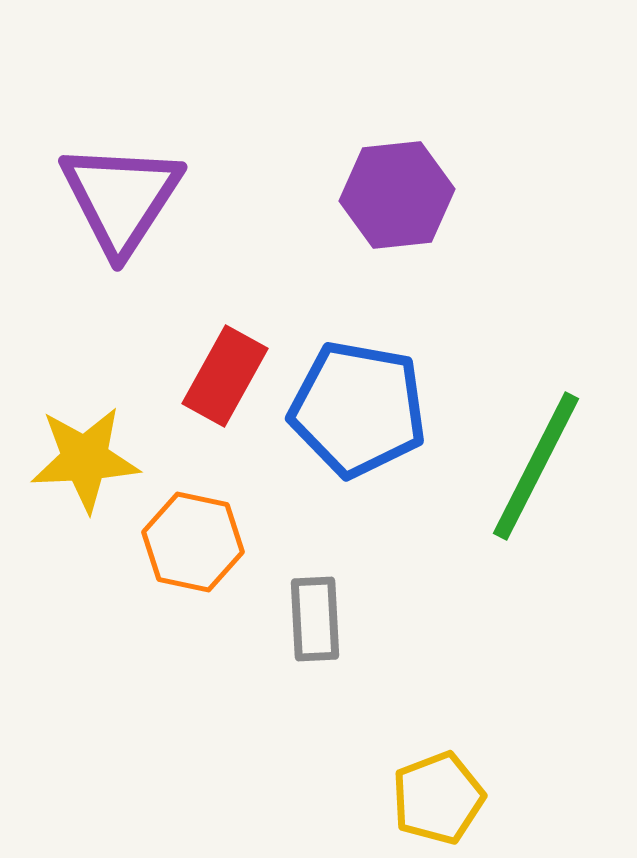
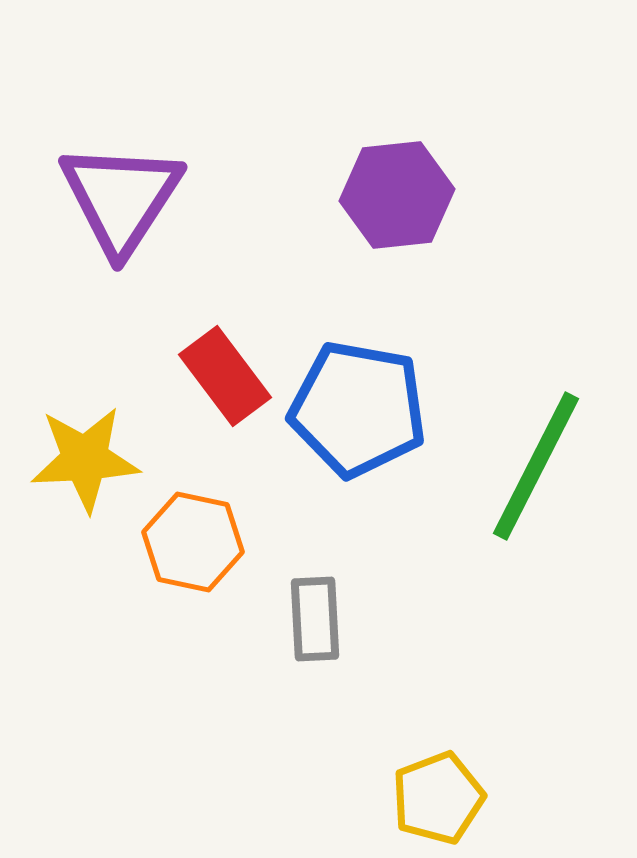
red rectangle: rotated 66 degrees counterclockwise
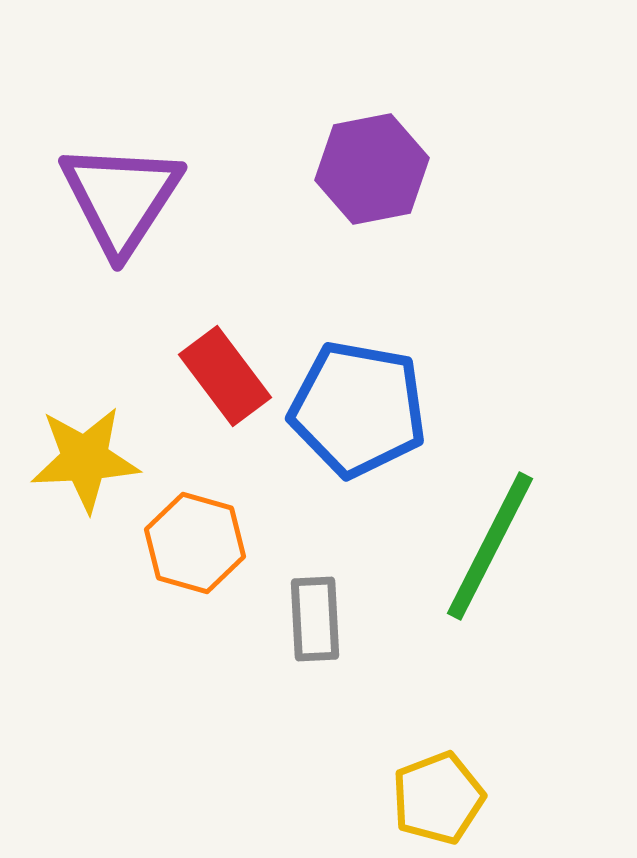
purple hexagon: moved 25 px left, 26 px up; rotated 5 degrees counterclockwise
green line: moved 46 px left, 80 px down
orange hexagon: moved 2 px right, 1 px down; rotated 4 degrees clockwise
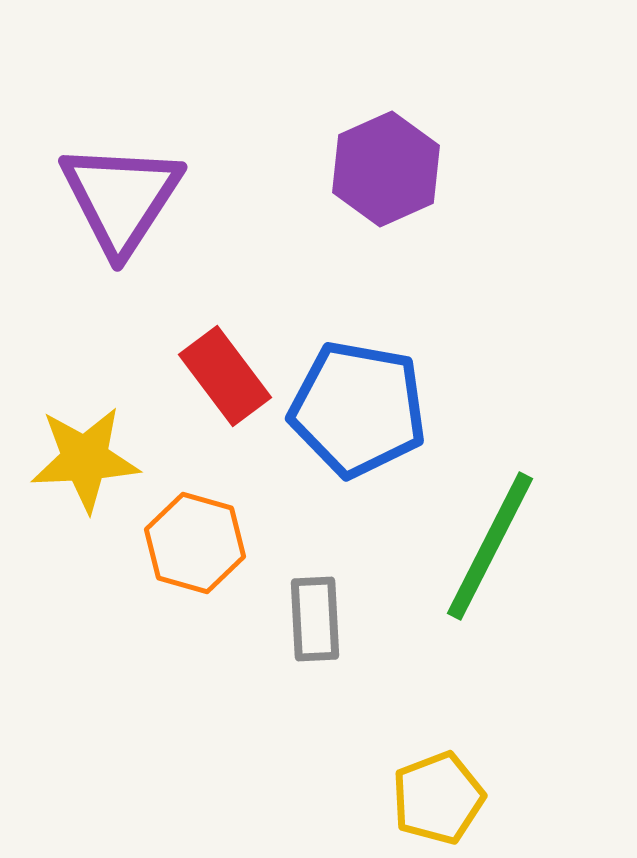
purple hexagon: moved 14 px right; rotated 13 degrees counterclockwise
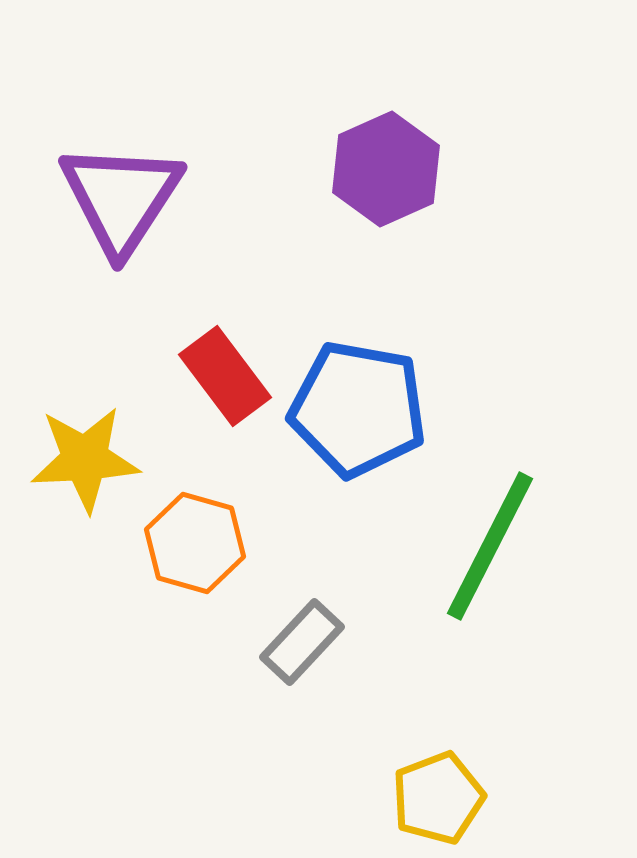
gray rectangle: moved 13 px left, 23 px down; rotated 46 degrees clockwise
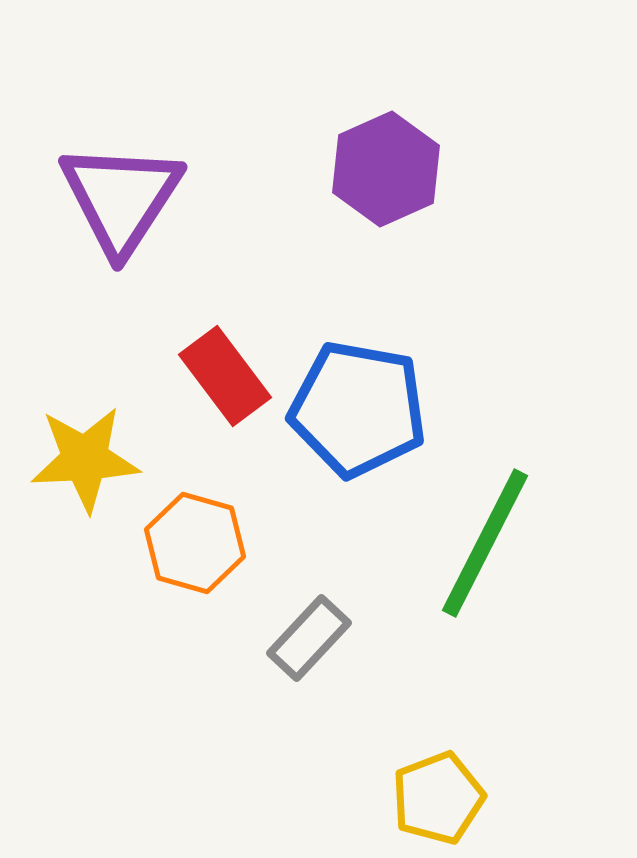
green line: moved 5 px left, 3 px up
gray rectangle: moved 7 px right, 4 px up
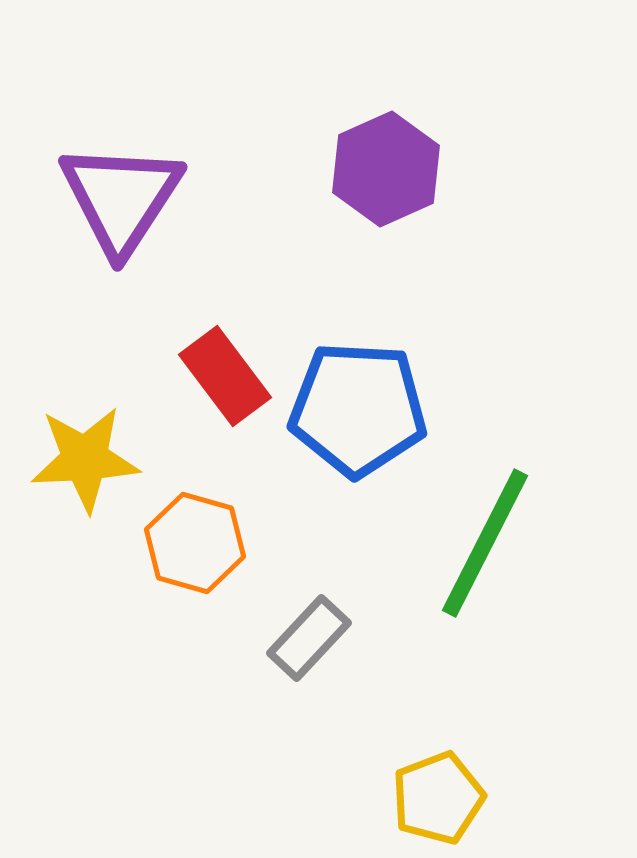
blue pentagon: rotated 7 degrees counterclockwise
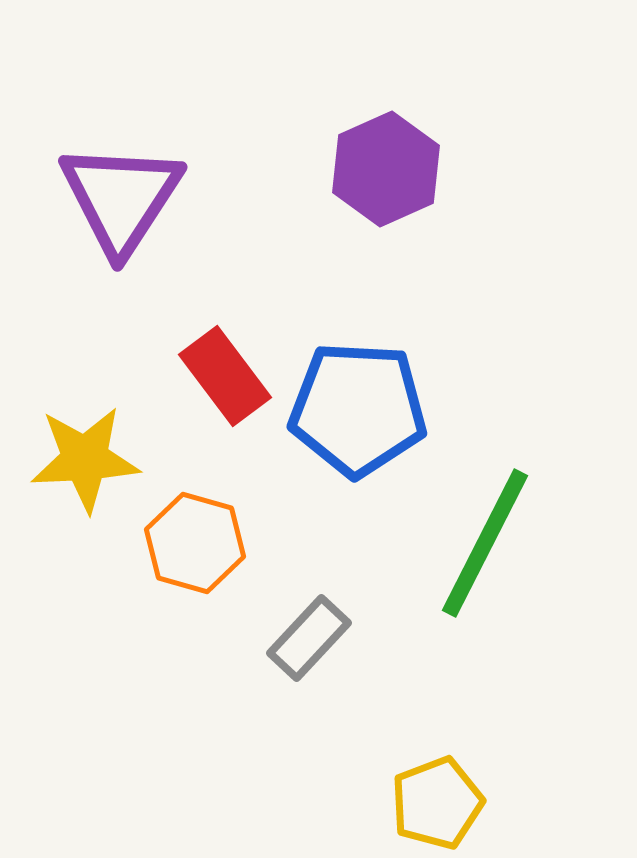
yellow pentagon: moved 1 px left, 5 px down
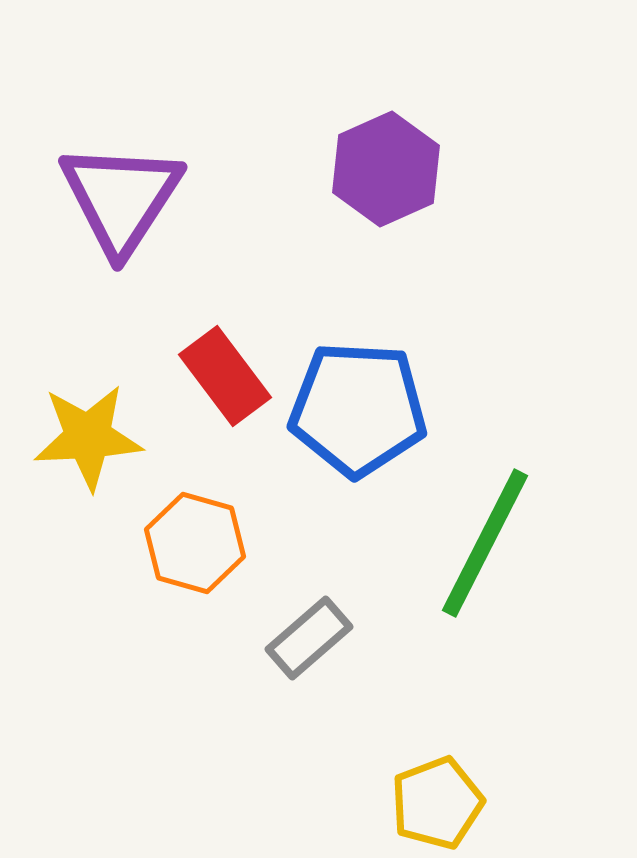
yellow star: moved 3 px right, 22 px up
gray rectangle: rotated 6 degrees clockwise
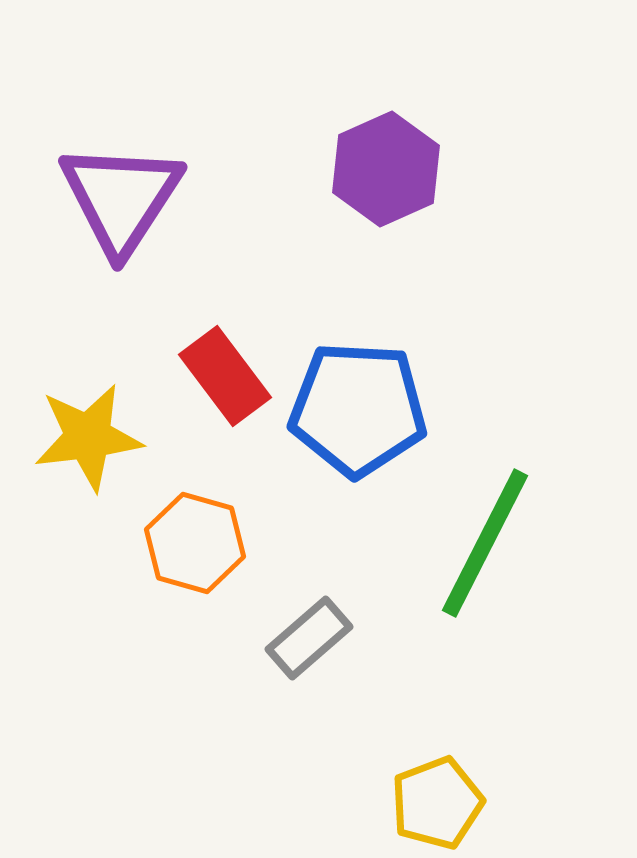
yellow star: rotated 4 degrees counterclockwise
